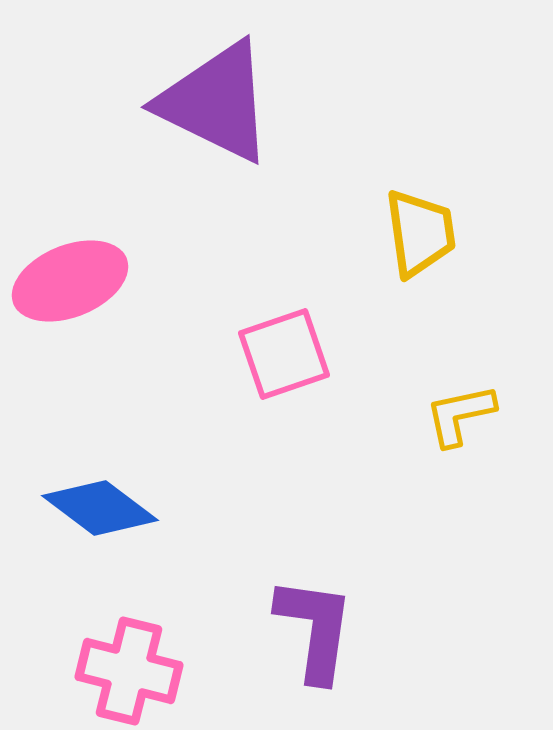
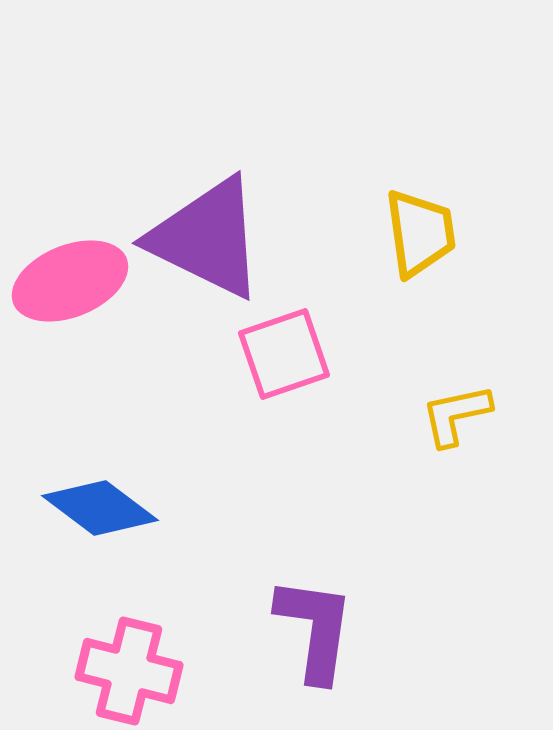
purple triangle: moved 9 px left, 136 px down
yellow L-shape: moved 4 px left
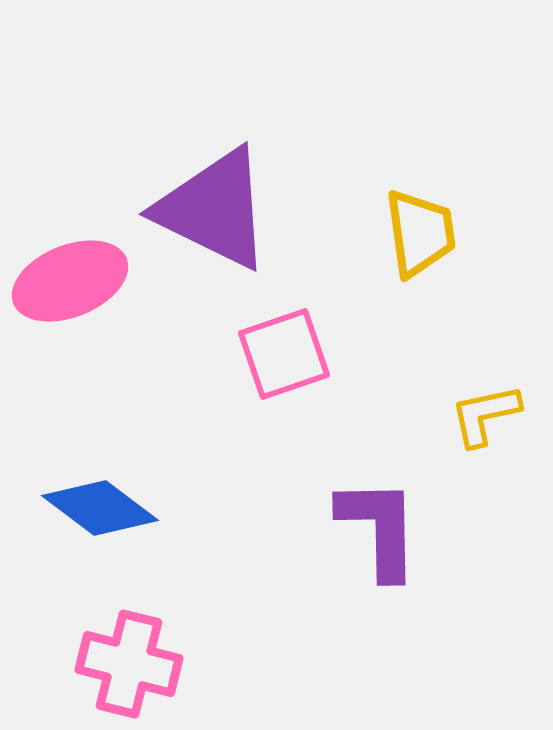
purple triangle: moved 7 px right, 29 px up
yellow L-shape: moved 29 px right
purple L-shape: moved 64 px right, 101 px up; rotated 9 degrees counterclockwise
pink cross: moved 7 px up
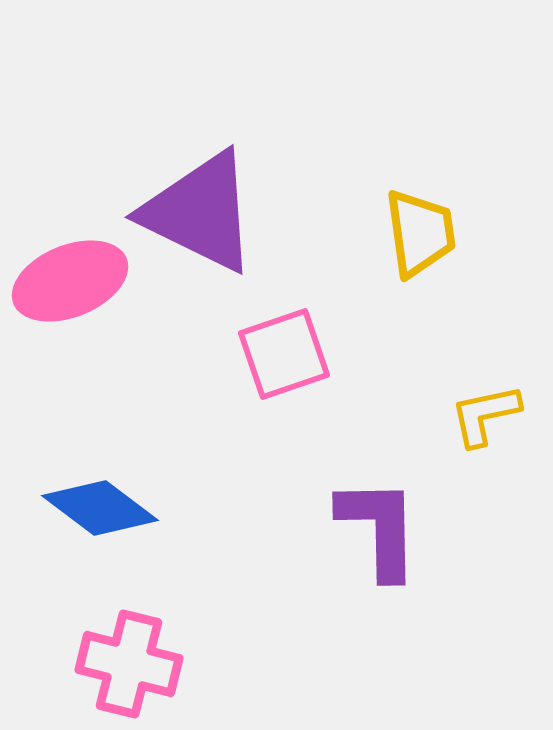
purple triangle: moved 14 px left, 3 px down
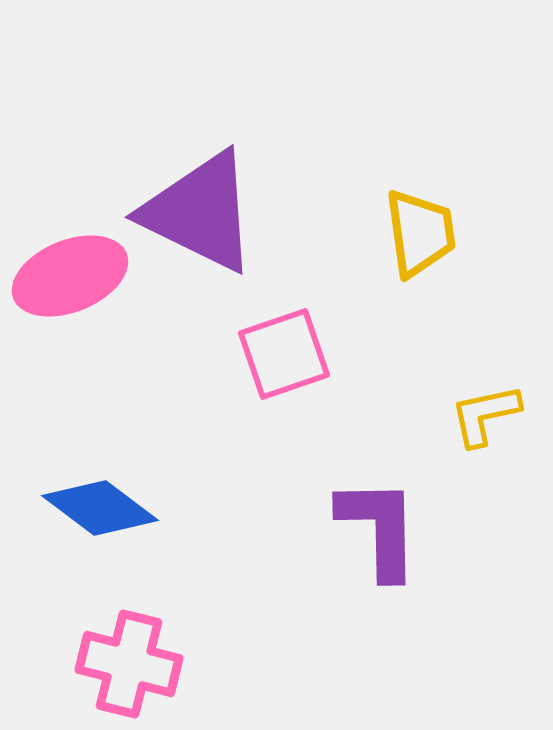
pink ellipse: moved 5 px up
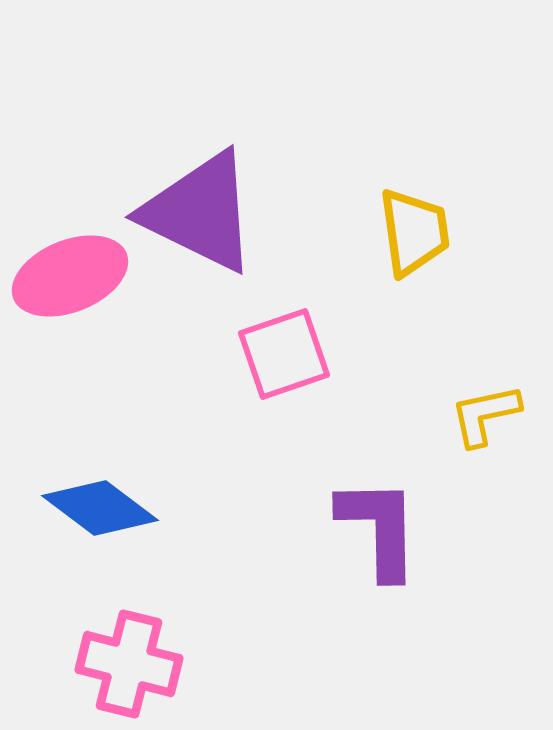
yellow trapezoid: moved 6 px left, 1 px up
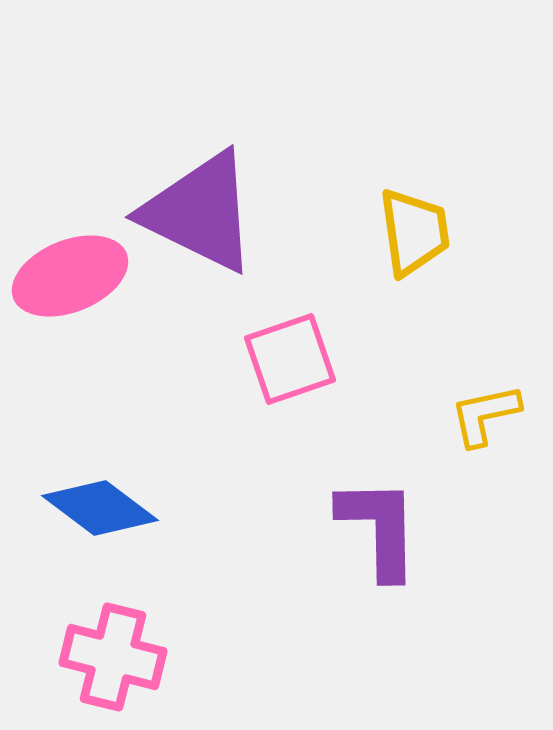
pink square: moved 6 px right, 5 px down
pink cross: moved 16 px left, 7 px up
